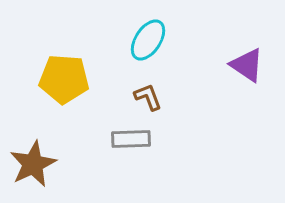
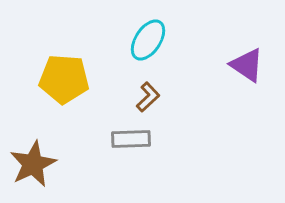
brown L-shape: rotated 68 degrees clockwise
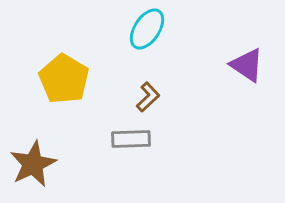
cyan ellipse: moved 1 px left, 11 px up
yellow pentagon: rotated 27 degrees clockwise
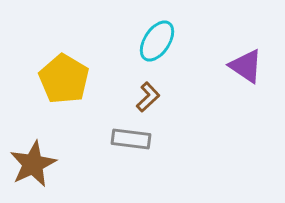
cyan ellipse: moved 10 px right, 12 px down
purple triangle: moved 1 px left, 1 px down
gray rectangle: rotated 9 degrees clockwise
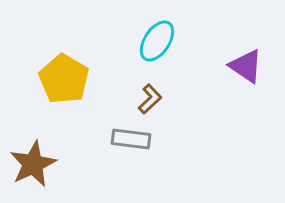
brown L-shape: moved 2 px right, 2 px down
